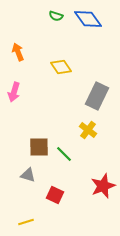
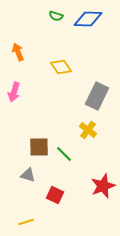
blue diamond: rotated 52 degrees counterclockwise
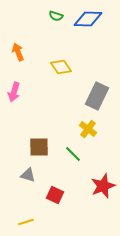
yellow cross: moved 1 px up
green line: moved 9 px right
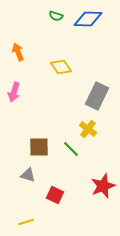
green line: moved 2 px left, 5 px up
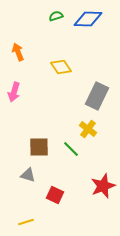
green semicircle: rotated 144 degrees clockwise
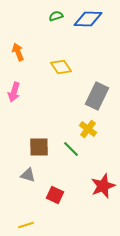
yellow line: moved 3 px down
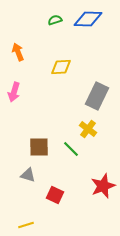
green semicircle: moved 1 px left, 4 px down
yellow diamond: rotated 60 degrees counterclockwise
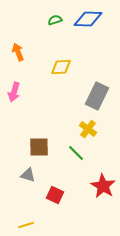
green line: moved 5 px right, 4 px down
red star: rotated 20 degrees counterclockwise
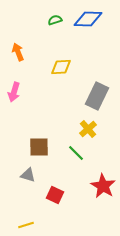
yellow cross: rotated 12 degrees clockwise
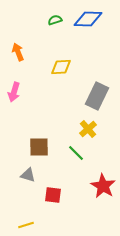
red square: moved 2 px left; rotated 18 degrees counterclockwise
